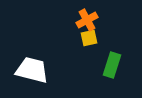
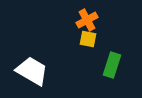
yellow square: moved 1 px left, 1 px down; rotated 24 degrees clockwise
white trapezoid: moved 1 px down; rotated 16 degrees clockwise
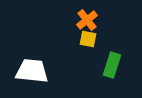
orange cross: rotated 10 degrees counterclockwise
white trapezoid: rotated 24 degrees counterclockwise
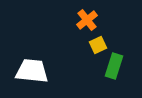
yellow square: moved 10 px right, 6 px down; rotated 36 degrees counterclockwise
green rectangle: moved 2 px right, 1 px down
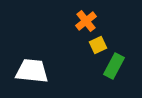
orange cross: moved 1 px left, 1 px down
green rectangle: rotated 10 degrees clockwise
